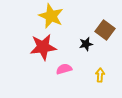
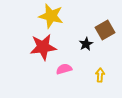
yellow star: rotated 10 degrees counterclockwise
brown square: rotated 24 degrees clockwise
black star: rotated 16 degrees counterclockwise
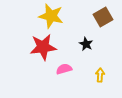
brown square: moved 2 px left, 13 px up
black star: rotated 16 degrees counterclockwise
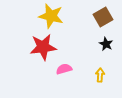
black star: moved 20 px right
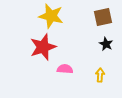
brown square: rotated 18 degrees clockwise
red star: rotated 12 degrees counterclockwise
pink semicircle: moved 1 px right; rotated 21 degrees clockwise
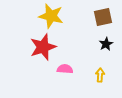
black star: rotated 16 degrees clockwise
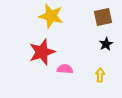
red star: moved 1 px left, 5 px down
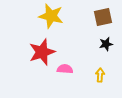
black star: rotated 16 degrees clockwise
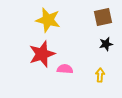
yellow star: moved 3 px left, 4 px down
red star: moved 2 px down
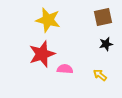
yellow arrow: rotated 56 degrees counterclockwise
